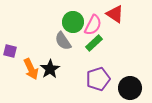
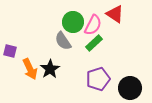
orange arrow: moved 1 px left
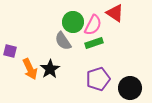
red triangle: moved 1 px up
green rectangle: rotated 24 degrees clockwise
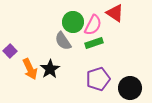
purple square: rotated 32 degrees clockwise
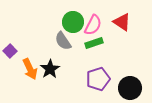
red triangle: moved 7 px right, 9 px down
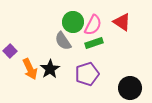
purple pentagon: moved 11 px left, 5 px up
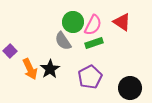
purple pentagon: moved 3 px right, 3 px down; rotated 10 degrees counterclockwise
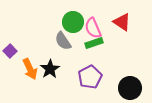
pink semicircle: moved 3 px down; rotated 130 degrees clockwise
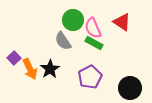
green circle: moved 2 px up
green rectangle: rotated 48 degrees clockwise
purple square: moved 4 px right, 7 px down
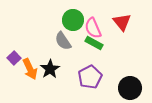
red triangle: rotated 18 degrees clockwise
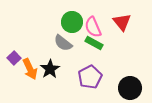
green circle: moved 1 px left, 2 px down
pink semicircle: moved 1 px up
gray semicircle: moved 2 px down; rotated 18 degrees counterclockwise
